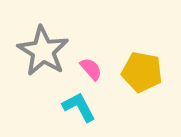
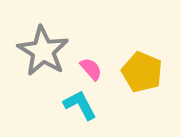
yellow pentagon: rotated 12 degrees clockwise
cyan L-shape: moved 1 px right, 2 px up
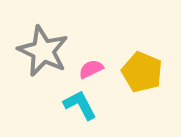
gray star: rotated 6 degrees counterclockwise
pink semicircle: rotated 75 degrees counterclockwise
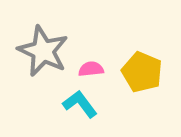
pink semicircle: rotated 20 degrees clockwise
cyan L-shape: moved 1 px up; rotated 9 degrees counterclockwise
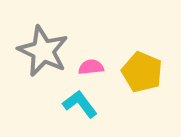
pink semicircle: moved 2 px up
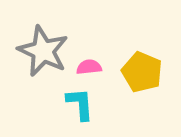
pink semicircle: moved 2 px left
cyan L-shape: rotated 33 degrees clockwise
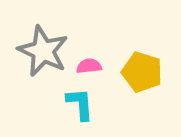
pink semicircle: moved 1 px up
yellow pentagon: rotated 6 degrees counterclockwise
